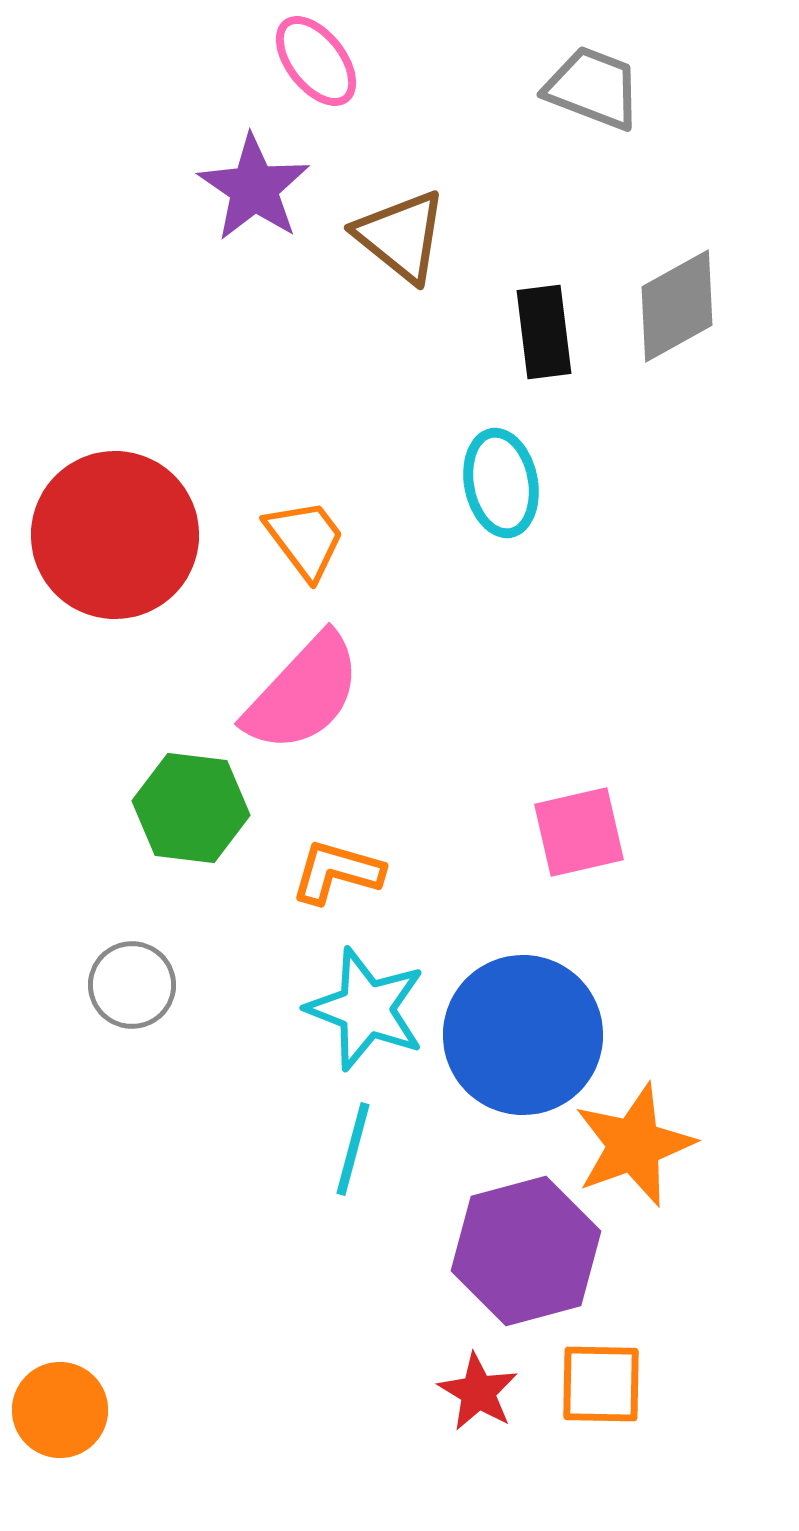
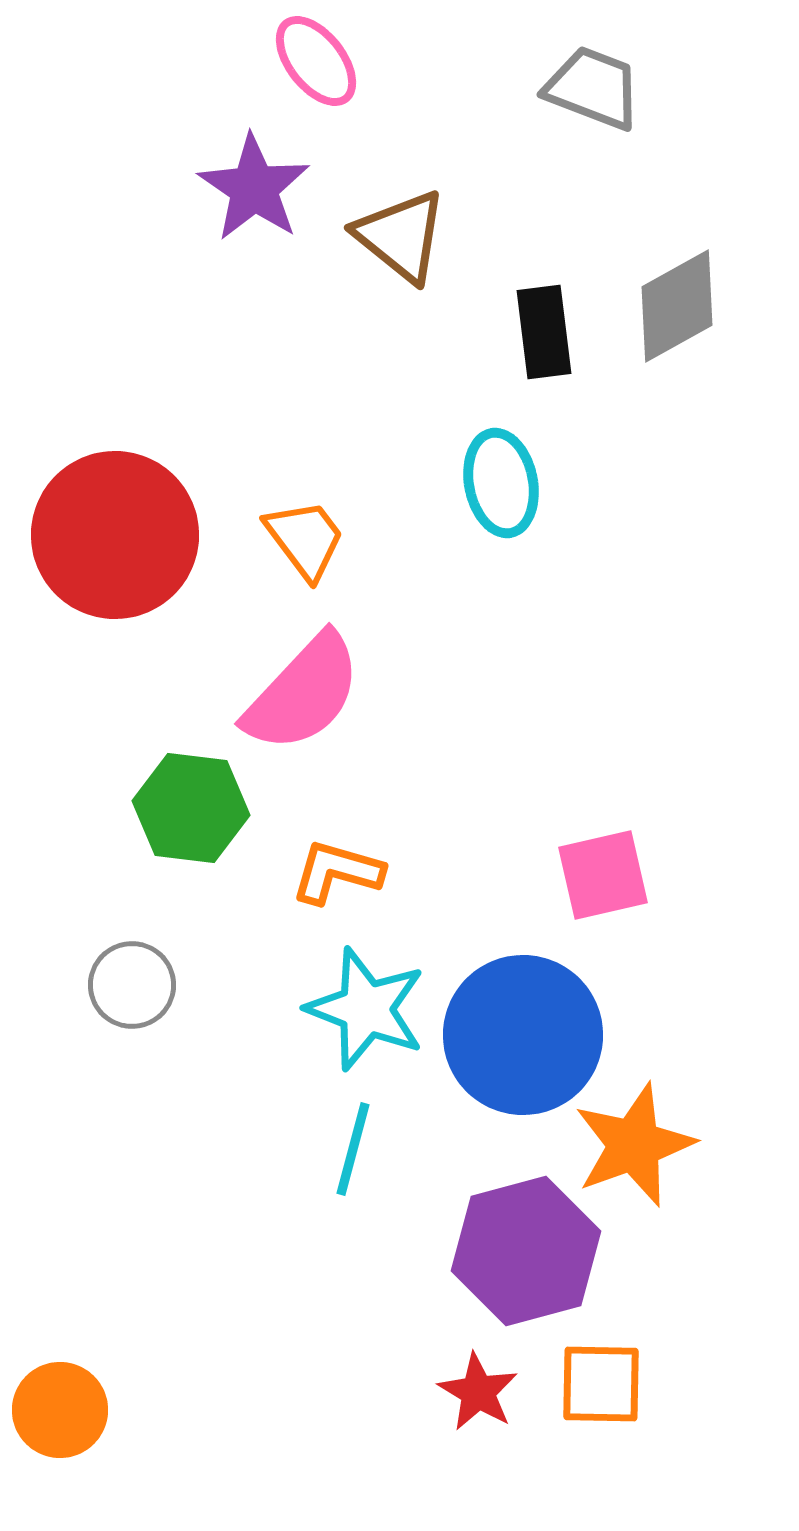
pink square: moved 24 px right, 43 px down
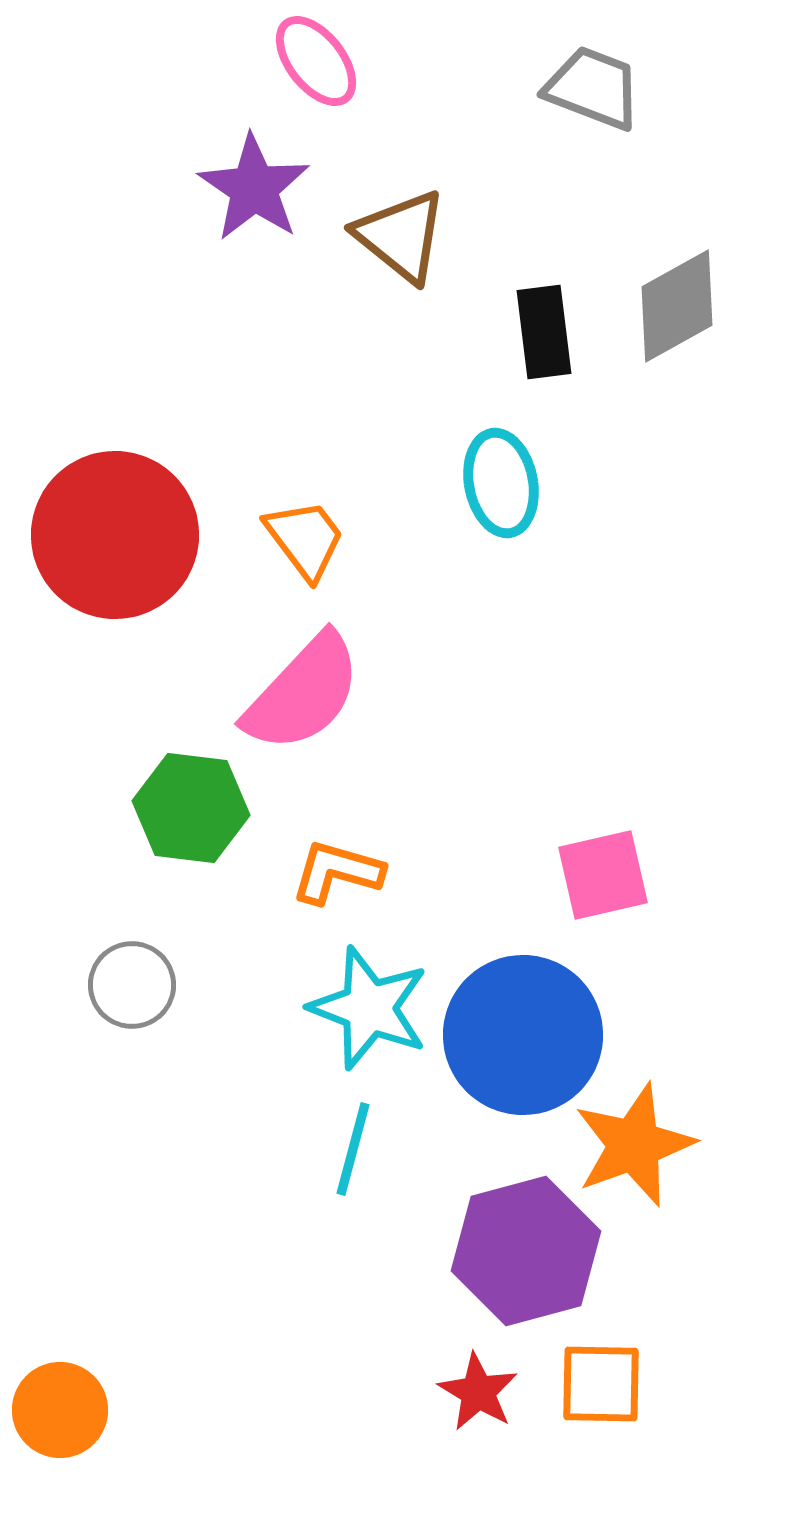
cyan star: moved 3 px right, 1 px up
